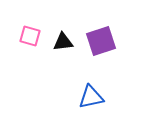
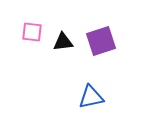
pink square: moved 2 px right, 4 px up; rotated 10 degrees counterclockwise
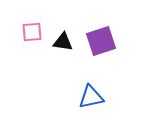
pink square: rotated 10 degrees counterclockwise
black triangle: rotated 15 degrees clockwise
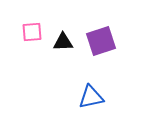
black triangle: rotated 10 degrees counterclockwise
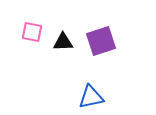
pink square: rotated 15 degrees clockwise
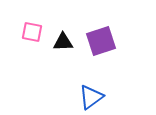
blue triangle: rotated 24 degrees counterclockwise
